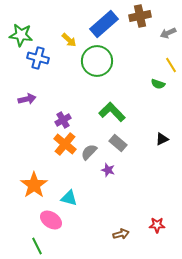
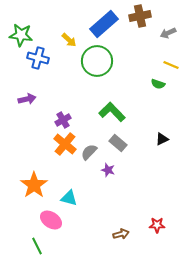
yellow line: rotated 35 degrees counterclockwise
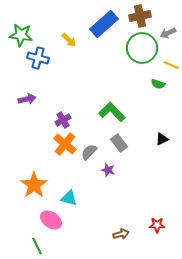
green circle: moved 45 px right, 13 px up
gray rectangle: moved 1 px right; rotated 12 degrees clockwise
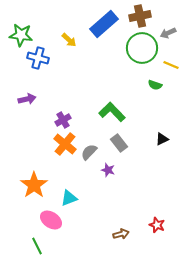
green semicircle: moved 3 px left, 1 px down
cyan triangle: rotated 36 degrees counterclockwise
red star: rotated 21 degrees clockwise
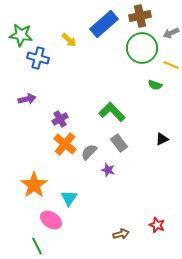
gray arrow: moved 3 px right
purple cross: moved 3 px left, 1 px up
cyan triangle: rotated 36 degrees counterclockwise
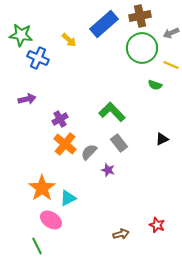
blue cross: rotated 10 degrees clockwise
orange star: moved 8 px right, 3 px down
cyan triangle: moved 1 px left; rotated 30 degrees clockwise
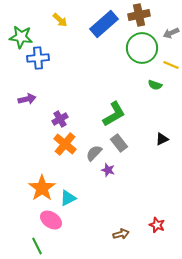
brown cross: moved 1 px left, 1 px up
green star: moved 2 px down
yellow arrow: moved 9 px left, 20 px up
blue cross: rotated 30 degrees counterclockwise
green L-shape: moved 2 px right, 2 px down; rotated 104 degrees clockwise
gray semicircle: moved 5 px right, 1 px down
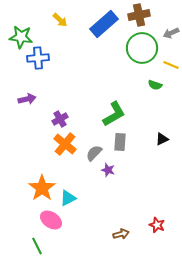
gray rectangle: moved 1 px right, 1 px up; rotated 42 degrees clockwise
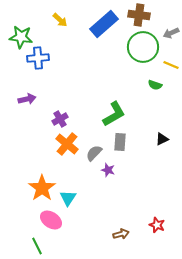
brown cross: rotated 20 degrees clockwise
green circle: moved 1 px right, 1 px up
orange cross: moved 2 px right
cyan triangle: rotated 30 degrees counterclockwise
